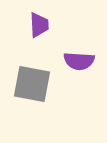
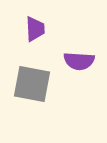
purple trapezoid: moved 4 px left, 4 px down
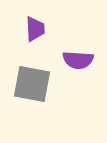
purple semicircle: moved 1 px left, 1 px up
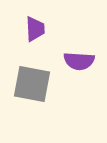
purple semicircle: moved 1 px right, 1 px down
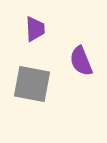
purple semicircle: moved 2 px right; rotated 64 degrees clockwise
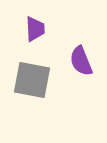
gray square: moved 4 px up
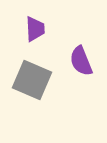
gray square: rotated 12 degrees clockwise
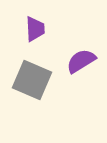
purple semicircle: rotated 80 degrees clockwise
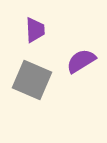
purple trapezoid: moved 1 px down
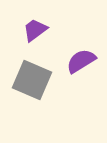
purple trapezoid: rotated 124 degrees counterclockwise
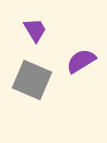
purple trapezoid: rotated 96 degrees clockwise
